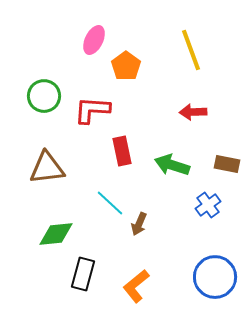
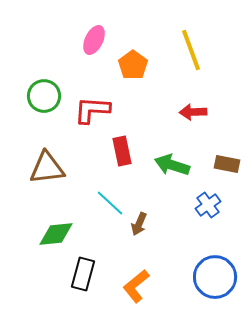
orange pentagon: moved 7 px right, 1 px up
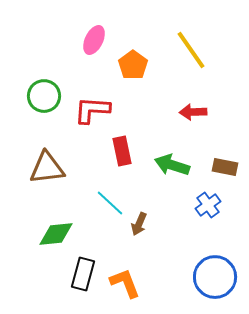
yellow line: rotated 15 degrees counterclockwise
brown rectangle: moved 2 px left, 3 px down
orange L-shape: moved 11 px left, 3 px up; rotated 108 degrees clockwise
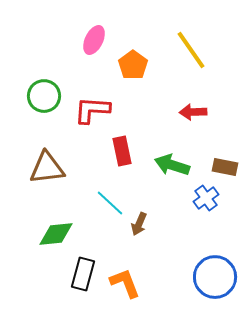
blue cross: moved 2 px left, 7 px up
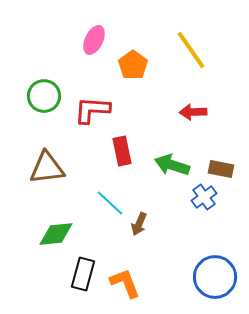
brown rectangle: moved 4 px left, 2 px down
blue cross: moved 2 px left, 1 px up
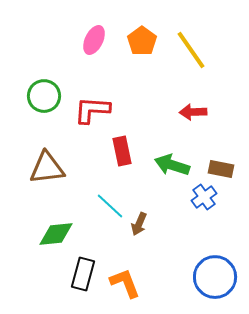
orange pentagon: moved 9 px right, 24 px up
cyan line: moved 3 px down
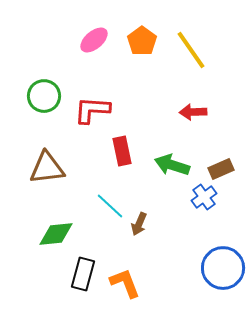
pink ellipse: rotated 24 degrees clockwise
brown rectangle: rotated 35 degrees counterclockwise
blue circle: moved 8 px right, 9 px up
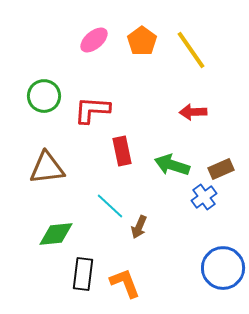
brown arrow: moved 3 px down
black rectangle: rotated 8 degrees counterclockwise
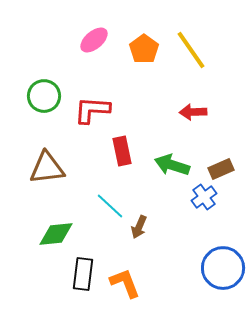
orange pentagon: moved 2 px right, 8 px down
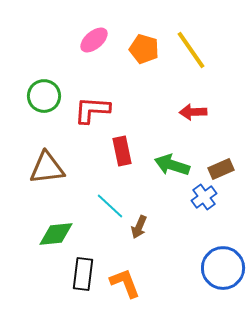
orange pentagon: rotated 20 degrees counterclockwise
